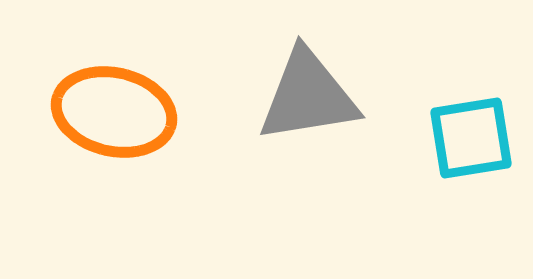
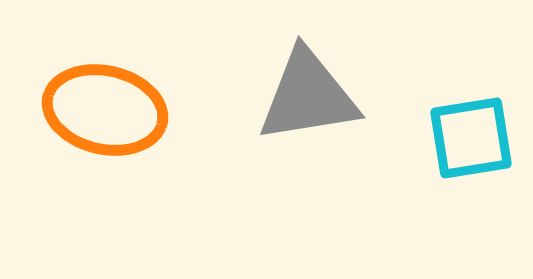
orange ellipse: moved 9 px left, 2 px up
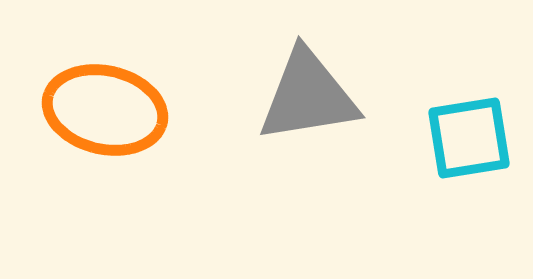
cyan square: moved 2 px left
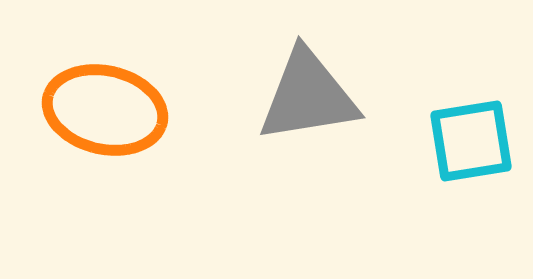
cyan square: moved 2 px right, 3 px down
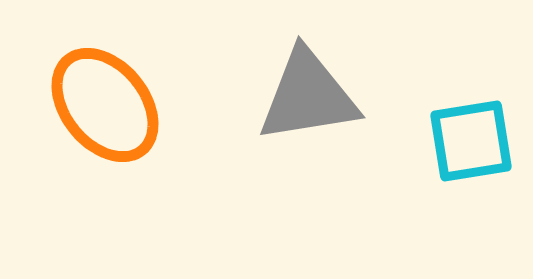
orange ellipse: moved 5 px up; rotated 38 degrees clockwise
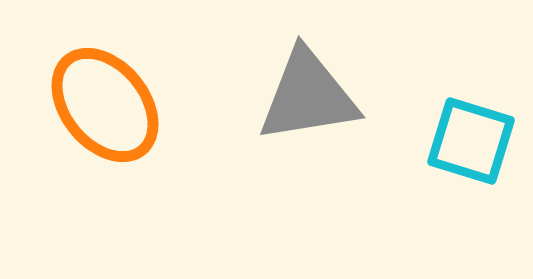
cyan square: rotated 26 degrees clockwise
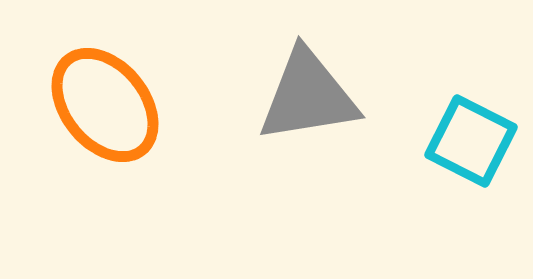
cyan square: rotated 10 degrees clockwise
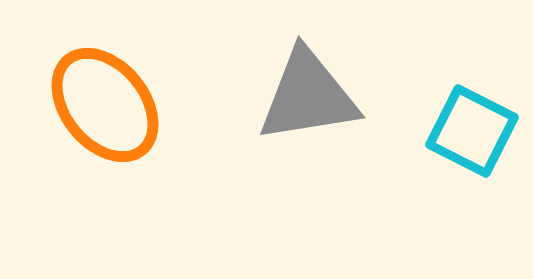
cyan square: moved 1 px right, 10 px up
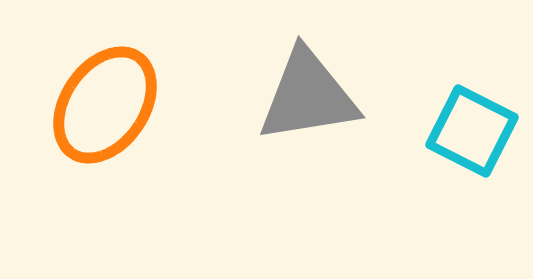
orange ellipse: rotated 73 degrees clockwise
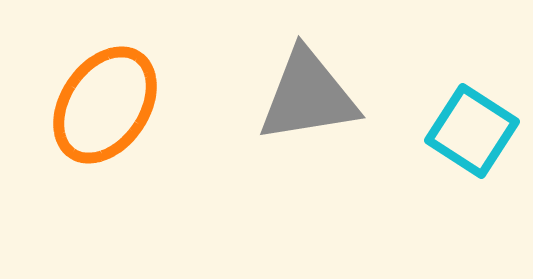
cyan square: rotated 6 degrees clockwise
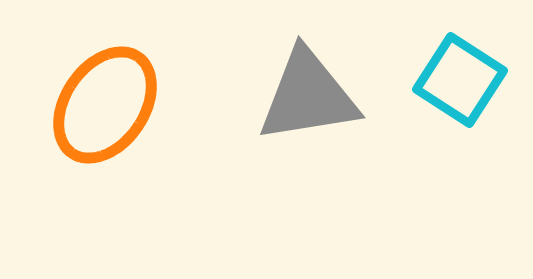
cyan square: moved 12 px left, 51 px up
